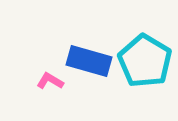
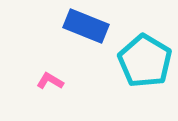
blue rectangle: moved 3 px left, 35 px up; rotated 6 degrees clockwise
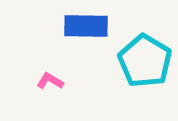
blue rectangle: rotated 21 degrees counterclockwise
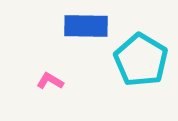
cyan pentagon: moved 4 px left, 1 px up
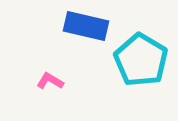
blue rectangle: rotated 12 degrees clockwise
